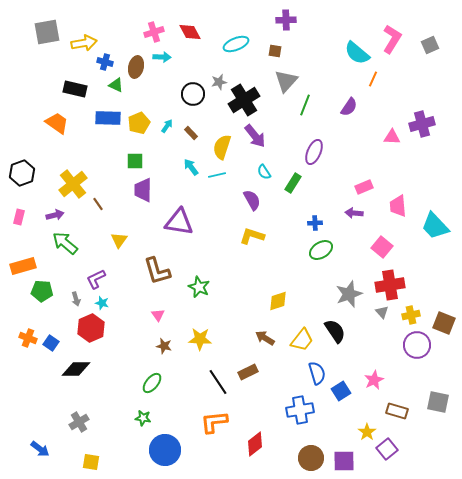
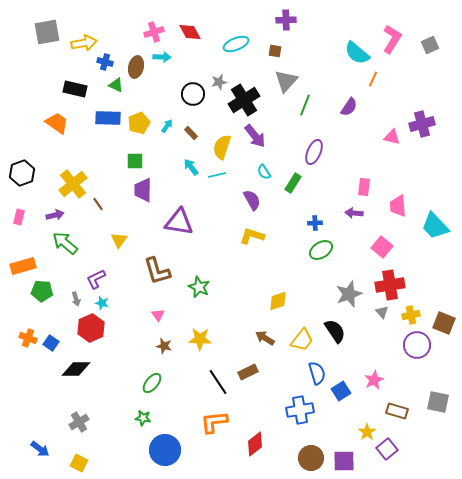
pink triangle at (392, 137): rotated 12 degrees clockwise
pink rectangle at (364, 187): rotated 60 degrees counterclockwise
yellow square at (91, 462): moved 12 px left, 1 px down; rotated 18 degrees clockwise
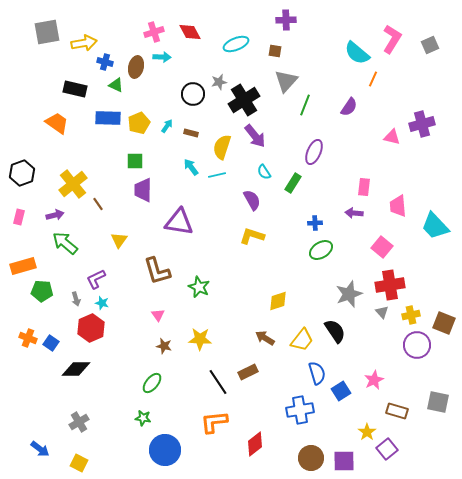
brown rectangle at (191, 133): rotated 32 degrees counterclockwise
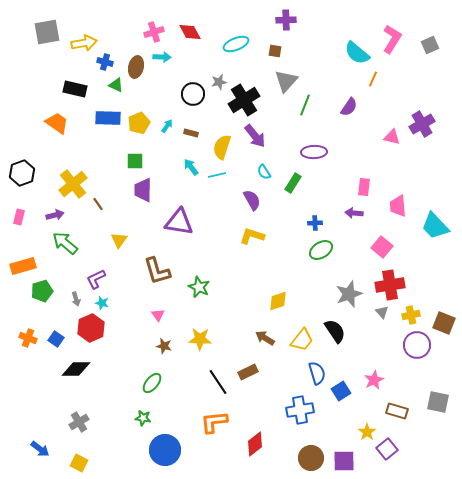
purple cross at (422, 124): rotated 15 degrees counterclockwise
purple ellipse at (314, 152): rotated 65 degrees clockwise
green pentagon at (42, 291): rotated 20 degrees counterclockwise
blue square at (51, 343): moved 5 px right, 4 px up
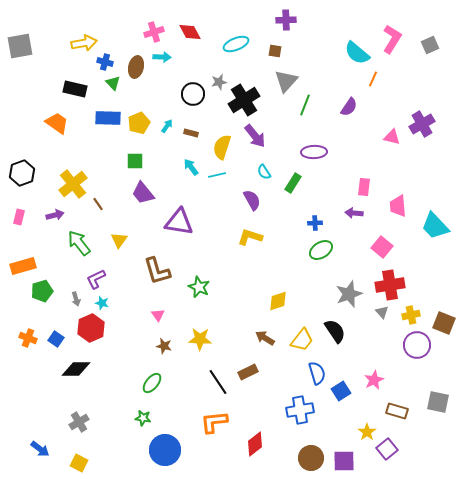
gray square at (47, 32): moved 27 px left, 14 px down
green triangle at (116, 85): moved 3 px left, 2 px up; rotated 21 degrees clockwise
purple trapezoid at (143, 190): moved 3 px down; rotated 40 degrees counterclockwise
yellow L-shape at (252, 236): moved 2 px left, 1 px down
green arrow at (65, 243): moved 14 px right; rotated 12 degrees clockwise
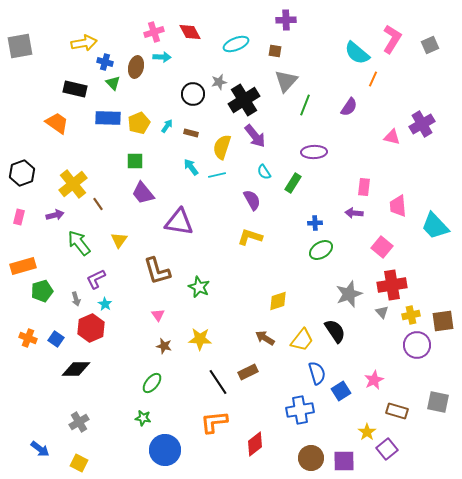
red cross at (390, 285): moved 2 px right
cyan star at (102, 303): moved 3 px right, 1 px down; rotated 16 degrees clockwise
brown square at (444, 323): moved 1 px left, 2 px up; rotated 30 degrees counterclockwise
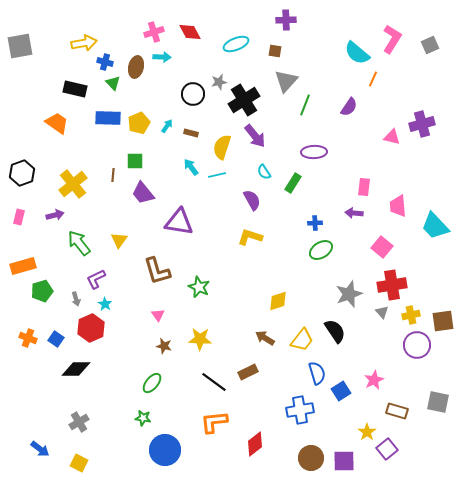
purple cross at (422, 124): rotated 15 degrees clockwise
brown line at (98, 204): moved 15 px right, 29 px up; rotated 40 degrees clockwise
black line at (218, 382): moved 4 px left; rotated 20 degrees counterclockwise
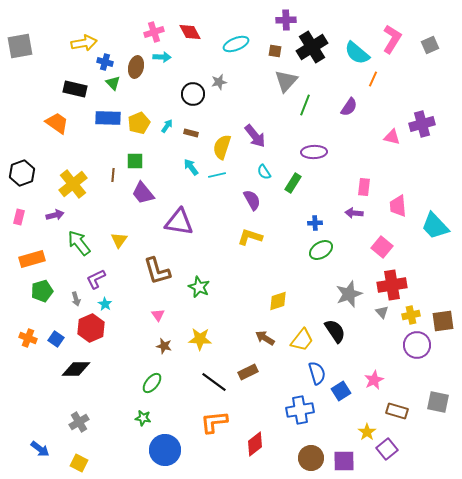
black cross at (244, 100): moved 68 px right, 53 px up
orange rectangle at (23, 266): moved 9 px right, 7 px up
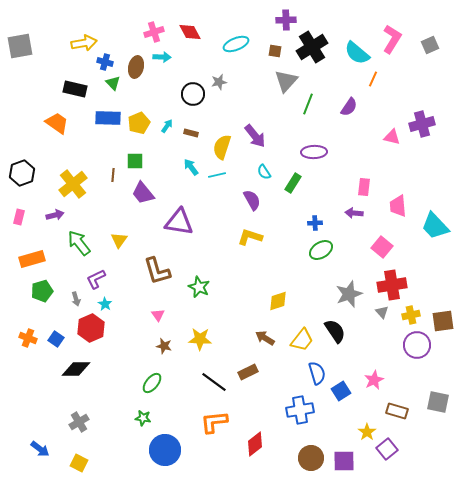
green line at (305, 105): moved 3 px right, 1 px up
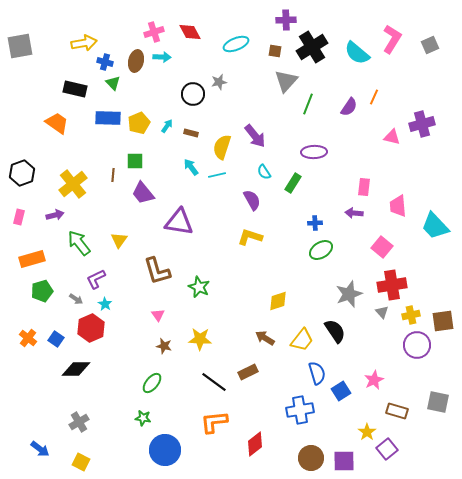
brown ellipse at (136, 67): moved 6 px up
orange line at (373, 79): moved 1 px right, 18 px down
gray arrow at (76, 299): rotated 40 degrees counterclockwise
orange cross at (28, 338): rotated 18 degrees clockwise
yellow square at (79, 463): moved 2 px right, 1 px up
